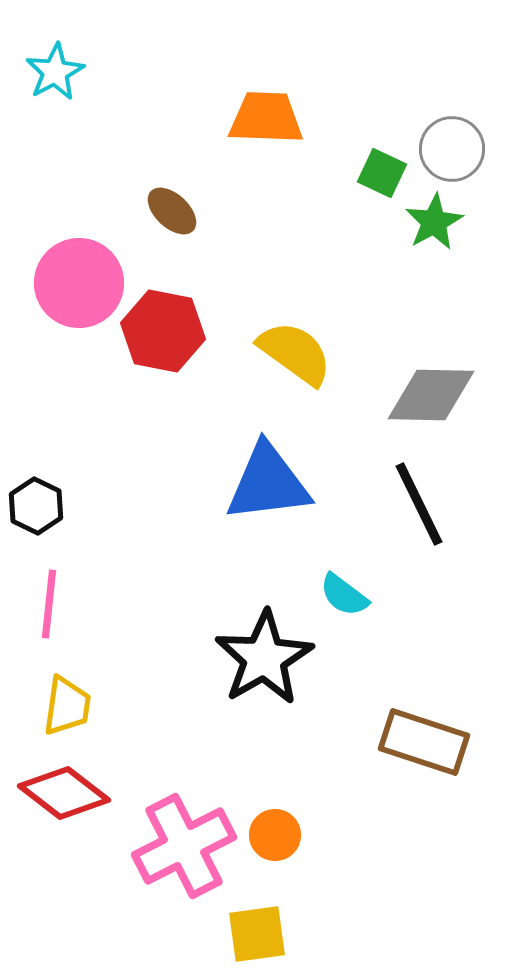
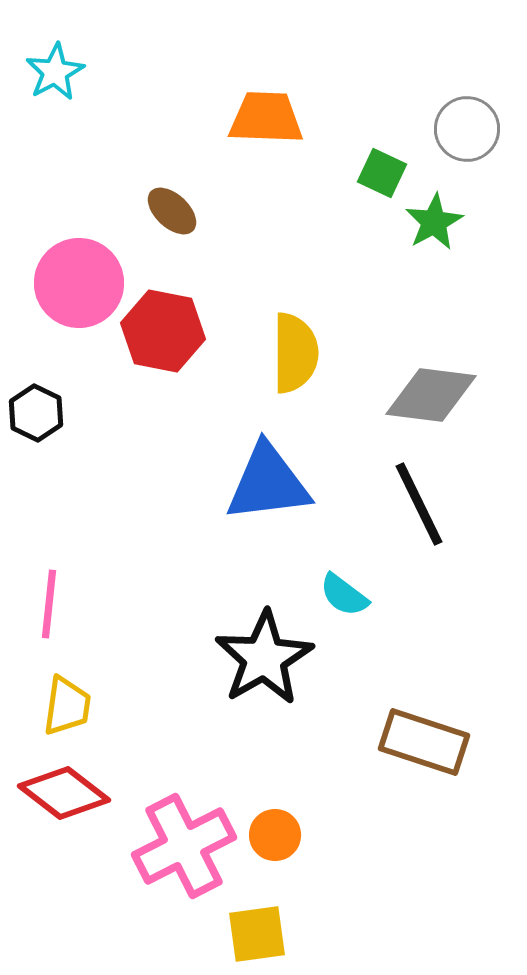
gray circle: moved 15 px right, 20 px up
yellow semicircle: rotated 54 degrees clockwise
gray diamond: rotated 6 degrees clockwise
black hexagon: moved 93 px up
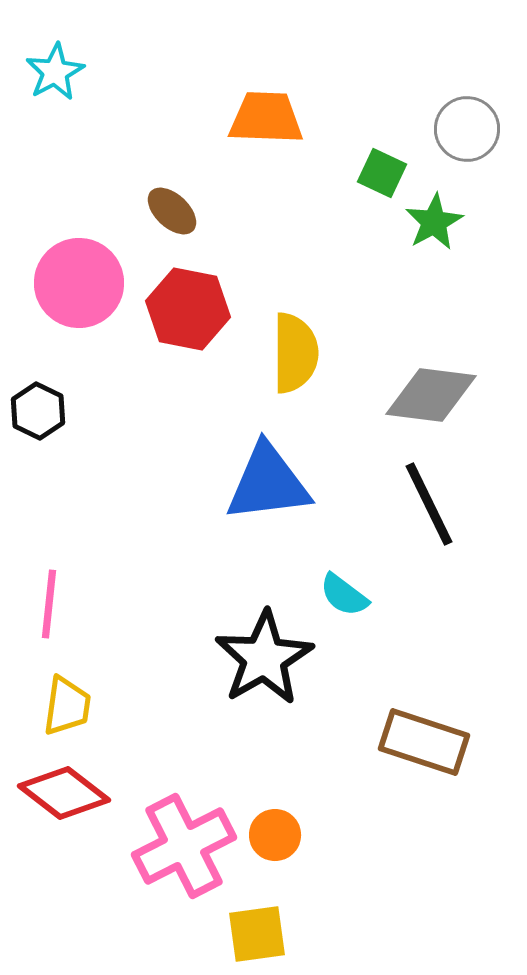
red hexagon: moved 25 px right, 22 px up
black hexagon: moved 2 px right, 2 px up
black line: moved 10 px right
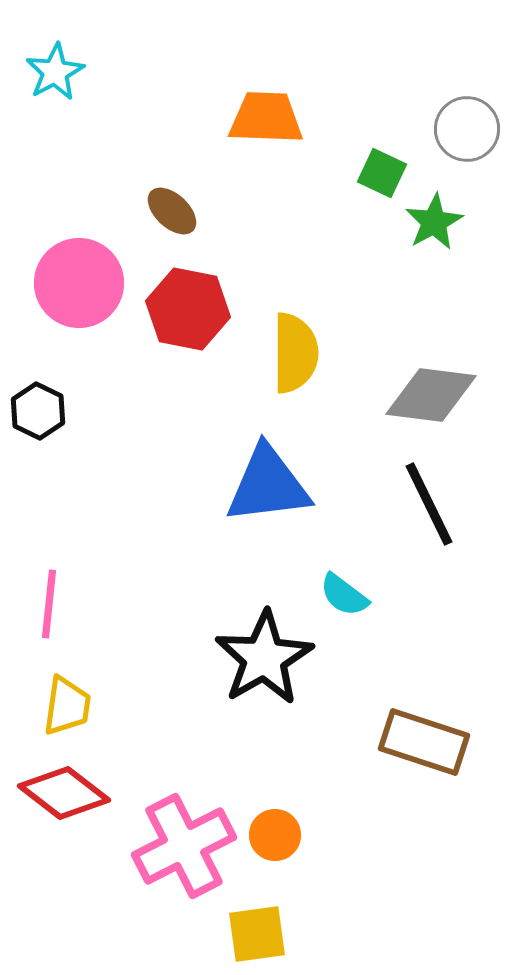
blue triangle: moved 2 px down
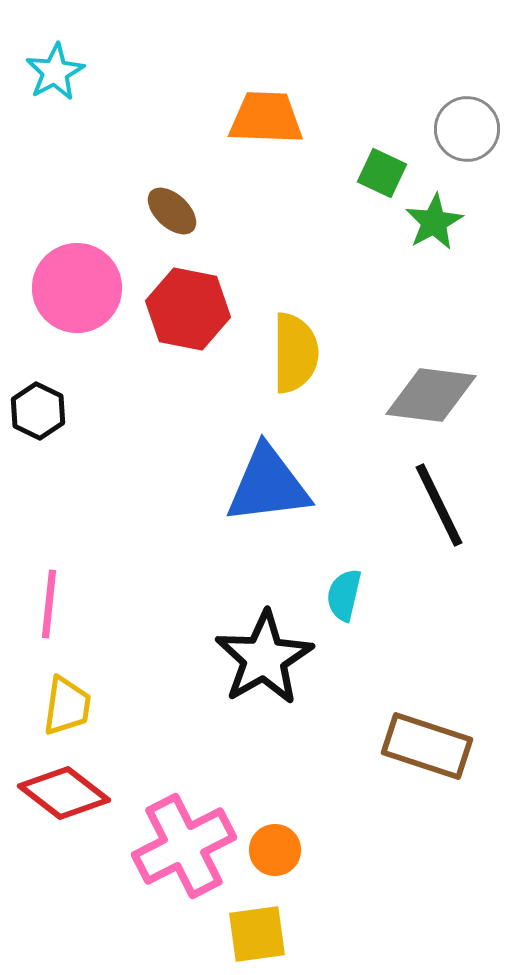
pink circle: moved 2 px left, 5 px down
black line: moved 10 px right, 1 px down
cyan semicircle: rotated 66 degrees clockwise
brown rectangle: moved 3 px right, 4 px down
orange circle: moved 15 px down
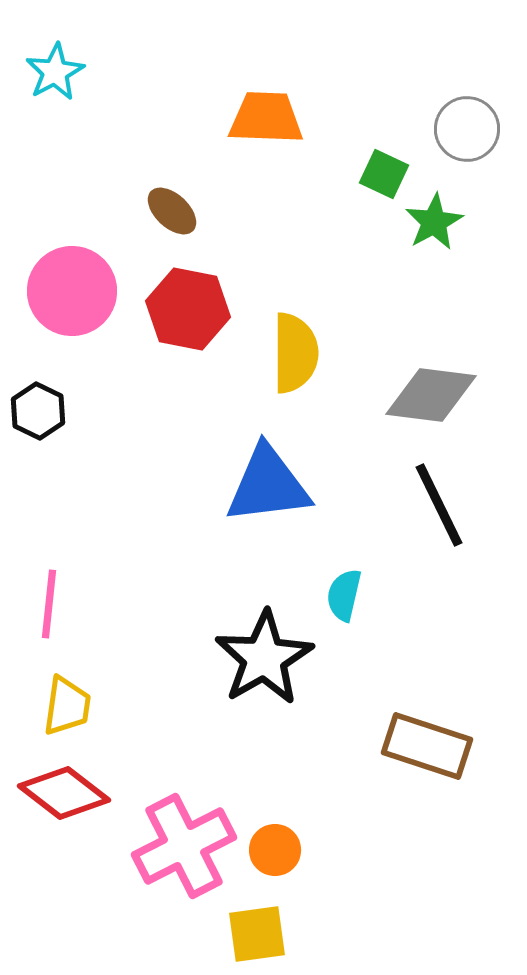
green square: moved 2 px right, 1 px down
pink circle: moved 5 px left, 3 px down
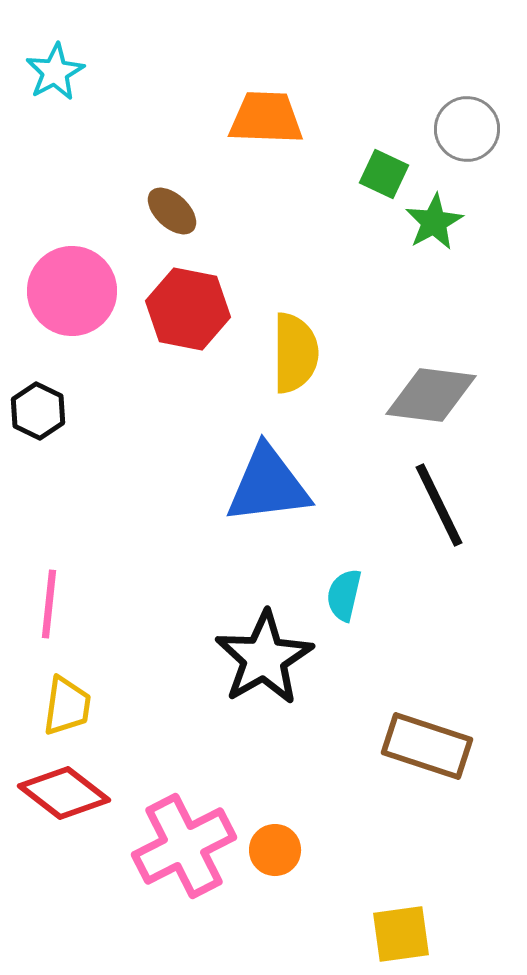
yellow square: moved 144 px right
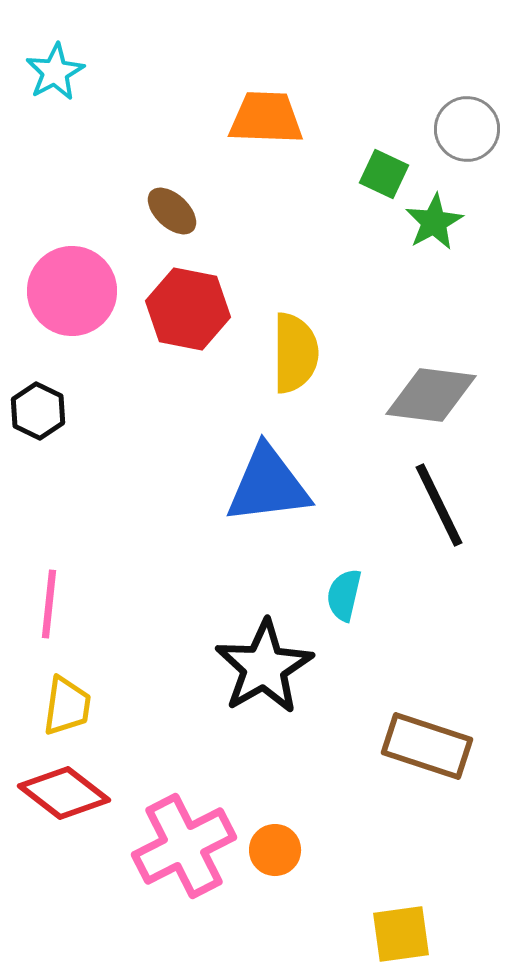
black star: moved 9 px down
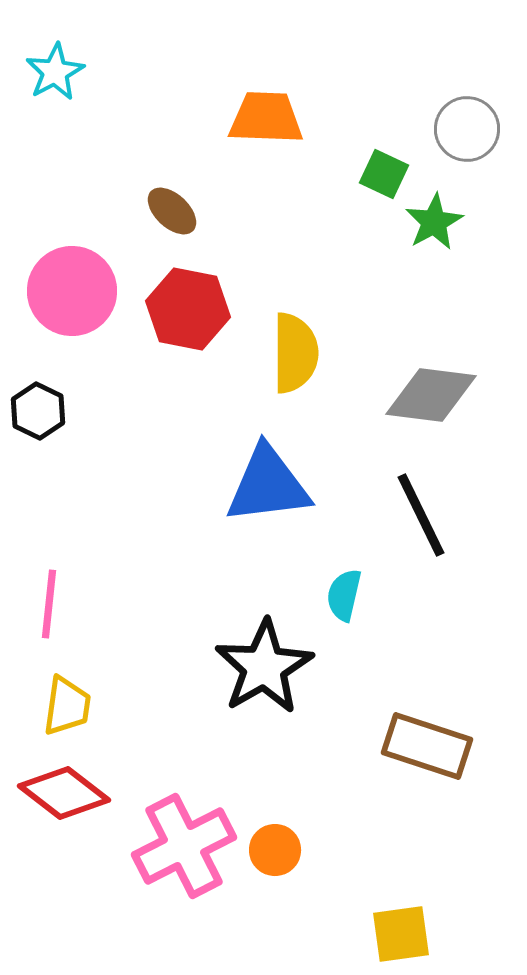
black line: moved 18 px left, 10 px down
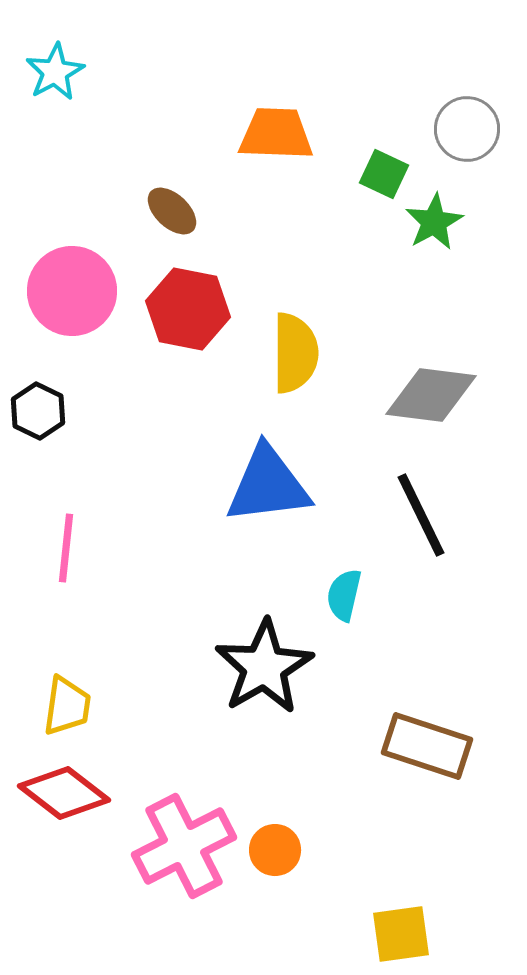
orange trapezoid: moved 10 px right, 16 px down
pink line: moved 17 px right, 56 px up
